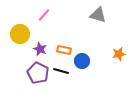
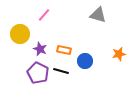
blue circle: moved 3 px right
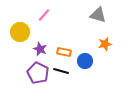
yellow circle: moved 2 px up
orange rectangle: moved 2 px down
orange star: moved 14 px left, 10 px up
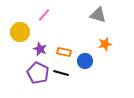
black line: moved 2 px down
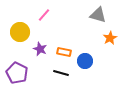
orange star: moved 5 px right, 6 px up; rotated 16 degrees counterclockwise
purple pentagon: moved 21 px left
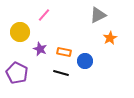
gray triangle: rotated 42 degrees counterclockwise
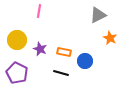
pink line: moved 5 px left, 4 px up; rotated 32 degrees counterclockwise
yellow circle: moved 3 px left, 8 px down
orange star: rotated 16 degrees counterclockwise
